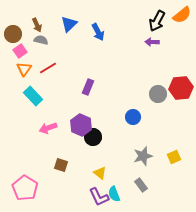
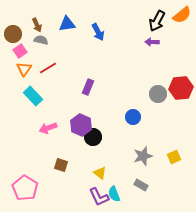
blue triangle: moved 2 px left; rotated 36 degrees clockwise
gray rectangle: rotated 24 degrees counterclockwise
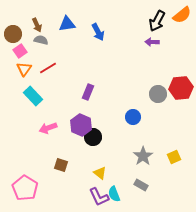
purple rectangle: moved 5 px down
gray star: rotated 18 degrees counterclockwise
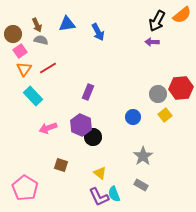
yellow square: moved 9 px left, 42 px up; rotated 16 degrees counterclockwise
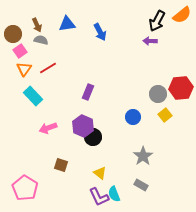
blue arrow: moved 2 px right
purple arrow: moved 2 px left, 1 px up
purple hexagon: moved 2 px right, 1 px down
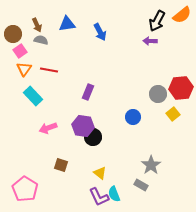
red line: moved 1 px right, 2 px down; rotated 42 degrees clockwise
yellow square: moved 8 px right, 1 px up
purple hexagon: rotated 15 degrees counterclockwise
gray star: moved 8 px right, 9 px down
pink pentagon: moved 1 px down
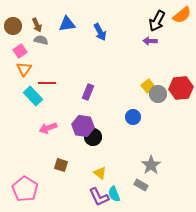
brown circle: moved 8 px up
red line: moved 2 px left, 13 px down; rotated 12 degrees counterclockwise
yellow square: moved 25 px left, 28 px up
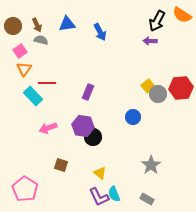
orange semicircle: rotated 72 degrees clockwise
gray rectangle: moved 6 px right, 14 px down
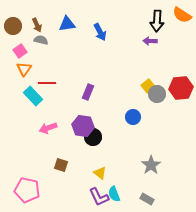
black arrow: rotated 25 degrees counterclockwise
gray circle: moved 1 px left
pink pentagon: moved 2 px right, 1 px down; rotated 20 degrees counterclockwise
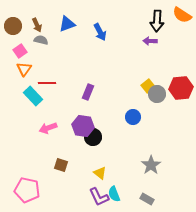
blue triangle: rotated 12 degrees counterclockwise
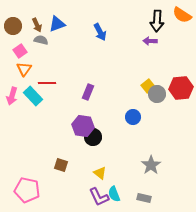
blue triangle: moved 10 px left
pink arrow: moved 36 px left, 32 px up; rotated 54 degrees counterclockwise
gray rectangle: moved 3 px left, 1 px up; rotated 16 degrees counterclockwise
